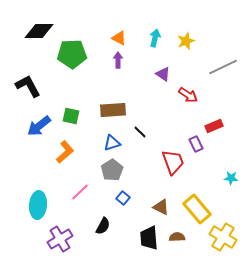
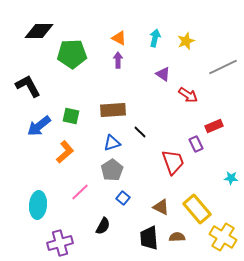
purple cross: moved 4 px down; rotated 15 degrees clockwise
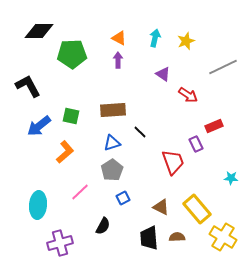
blue square: rotated 24 degrees clockwise
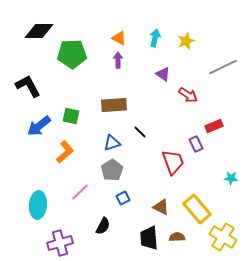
brown rectangle: moved 1 px right, 5 px up
